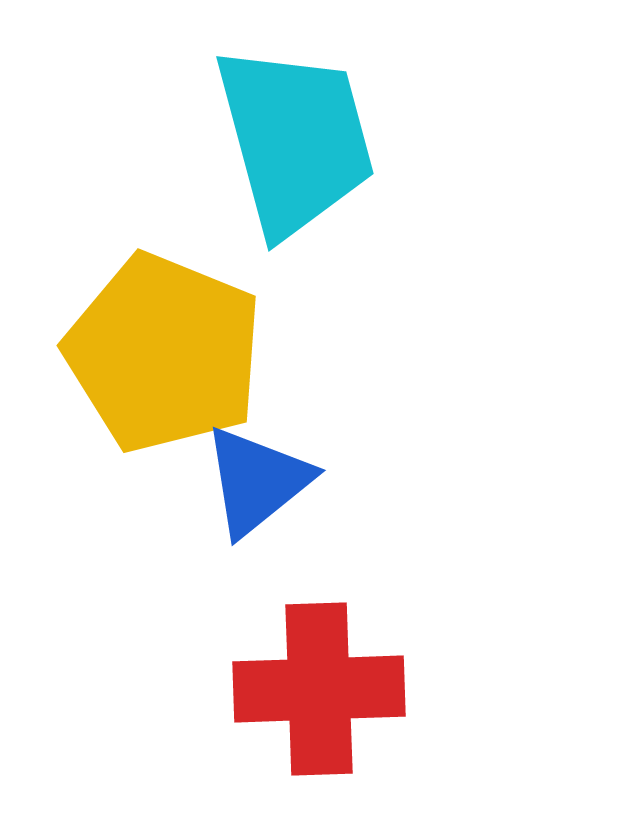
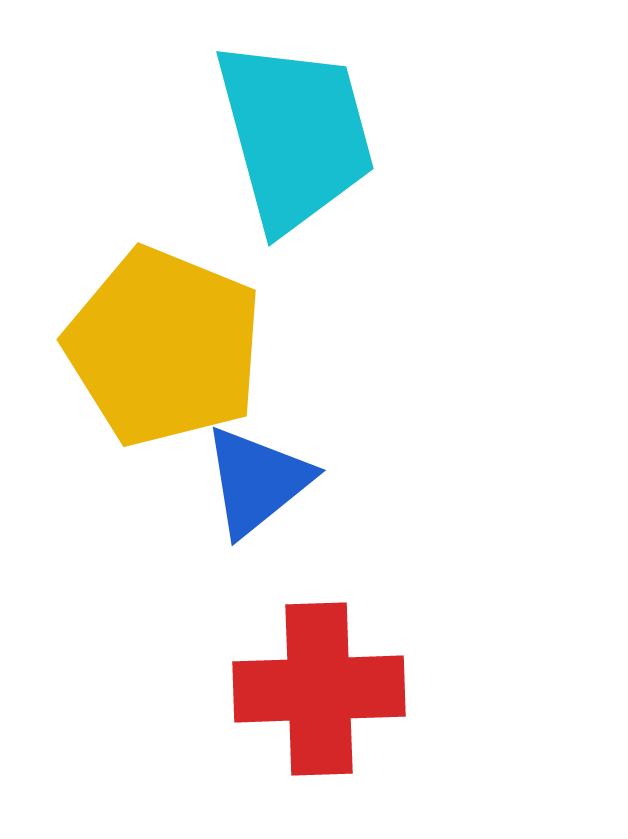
cyan trapezoid: moved 5 px up
yellow pentagon: moved 6 px up
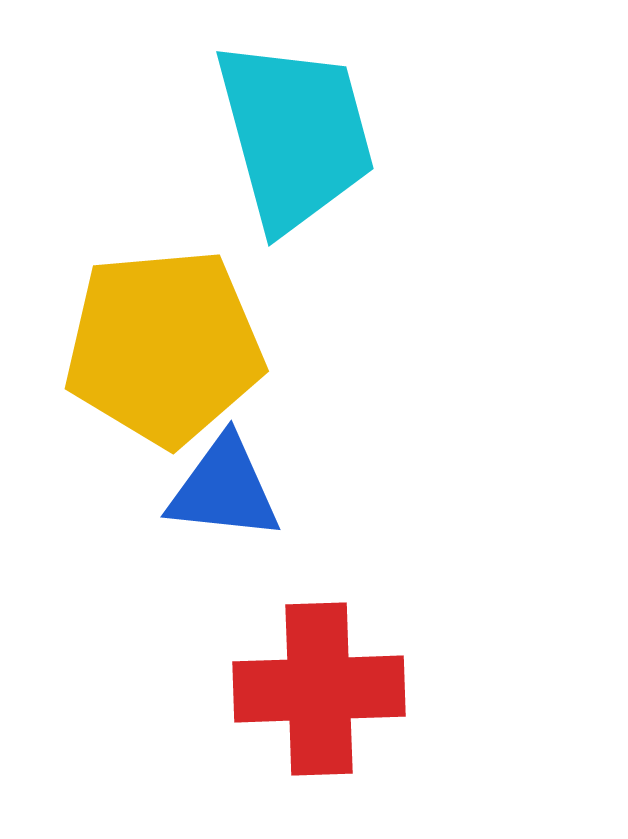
yellow pentagon: rotated 27 degrees counterclockwise
blue triangle: moved 33 px left, 8 px down; rotated 45 degrees clockwise
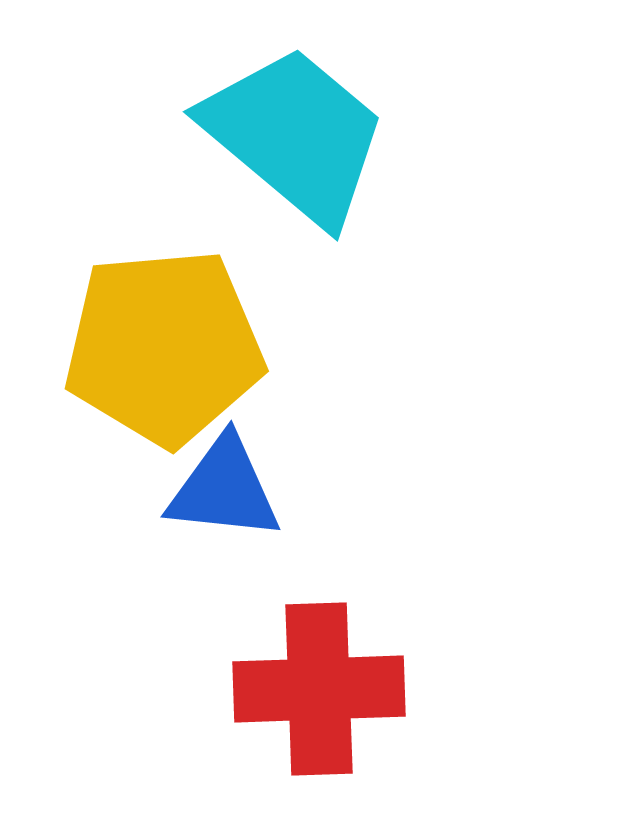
cyan trapezoid: rotated 35 degrees counterclockwise
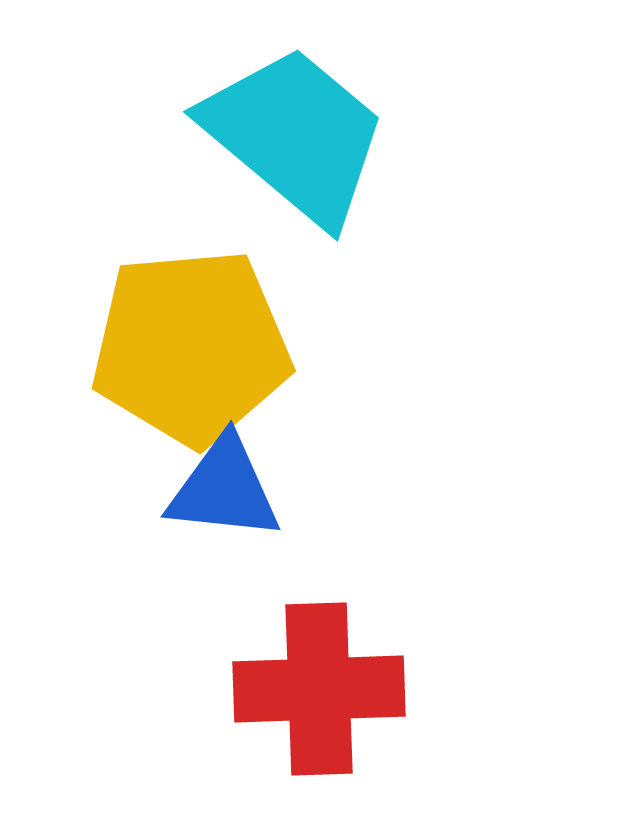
yellow pentagon: moved 27 px right
